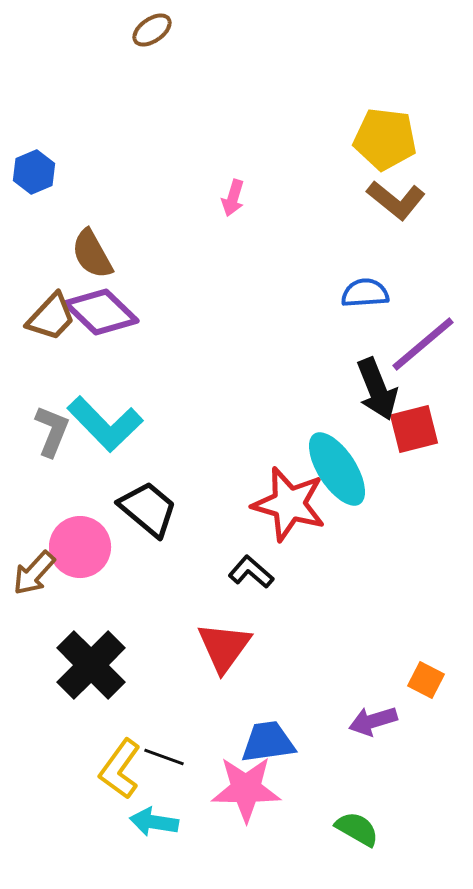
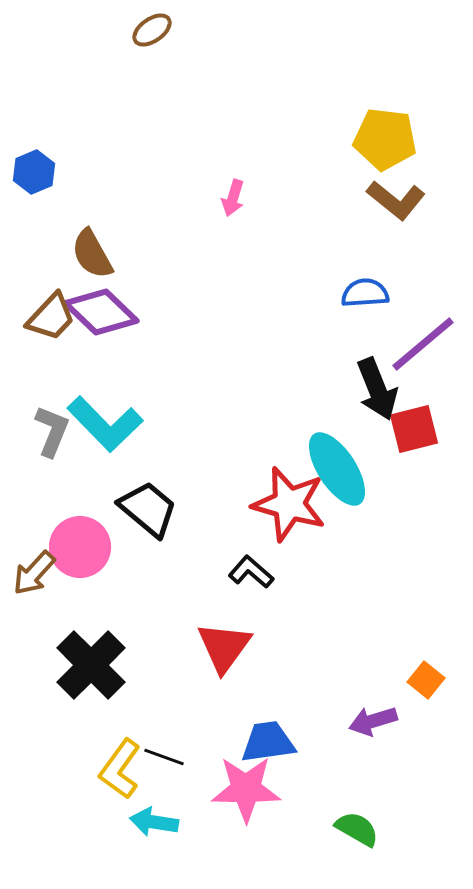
orange square: rotated 12 degrees clockwise
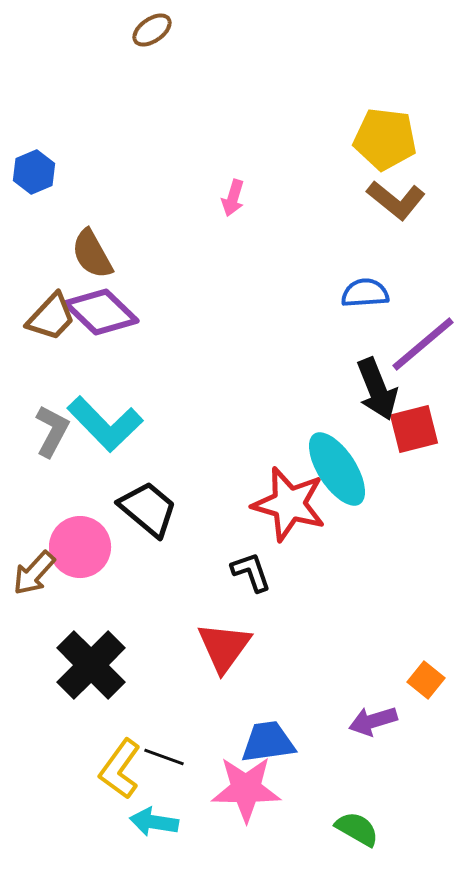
gray L-shape: rotated 6 degrees clockwise
black L-shape: rotated 30 degrees clockwise
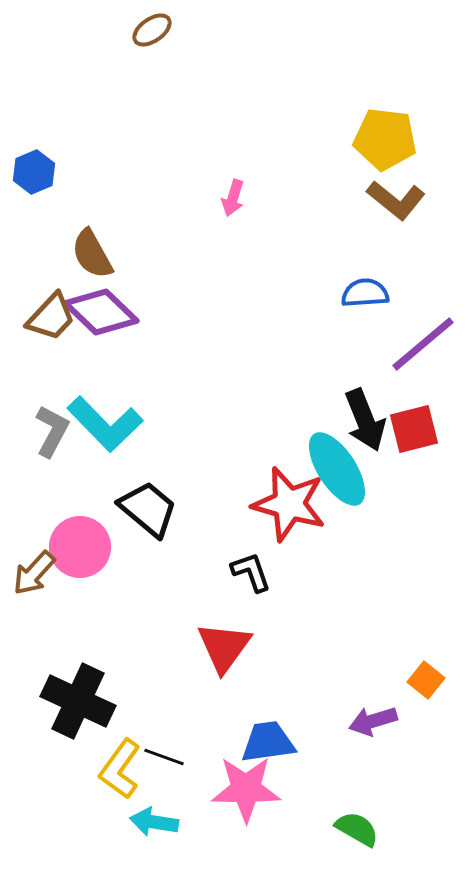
black arrow: moved 12 px left, 31 px down
black cross: moved 13 px left, 36 px down; rotated 20 degrees counterclockwise
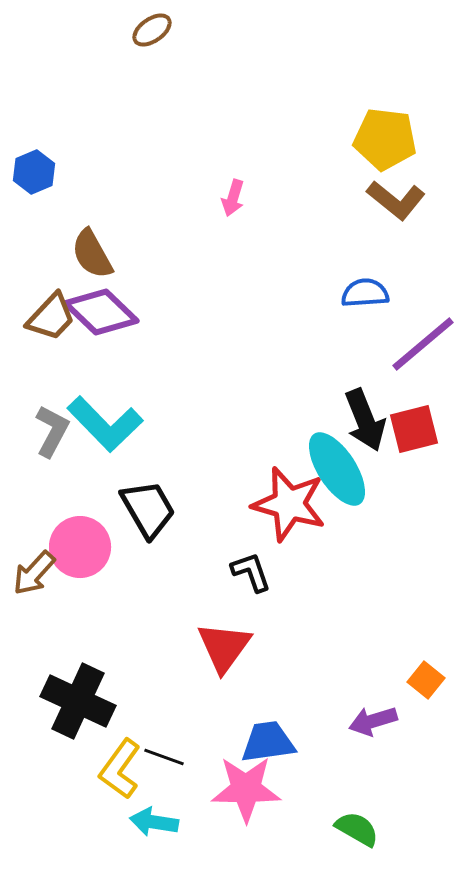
black trapezoid: rotated 20 degrees clockwise
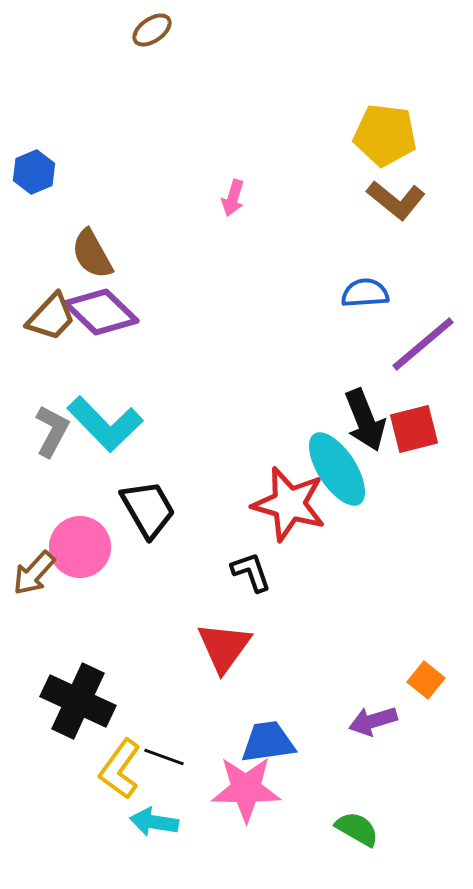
yellow pentagon: moved 4 px up
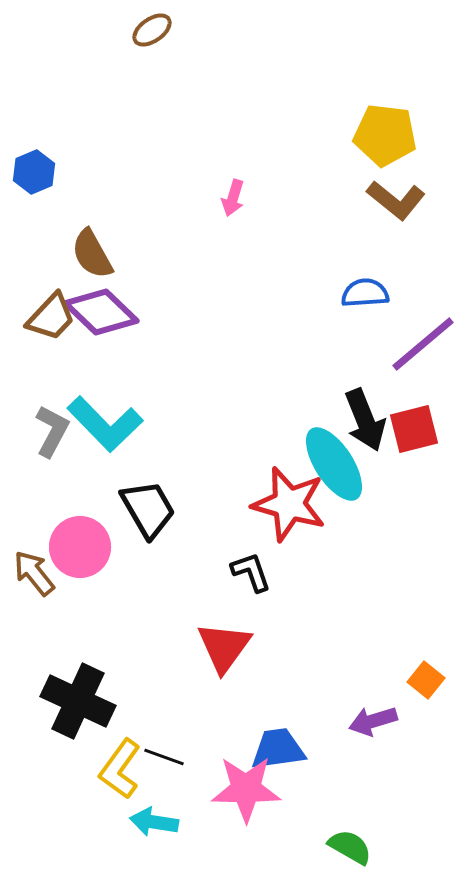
cyan ellipse: moved 3 px left, 5 px up
brown arrow: rotated 99 degrees clockwise
blue trapezoid: moved 10 px right, 7 px down
green semicircle: moved 7 px left, 18 px down
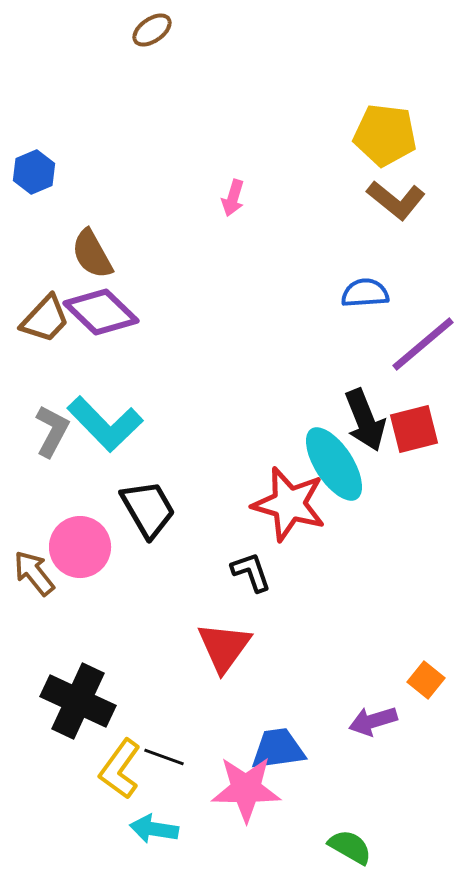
brown trapezoid: moved 6 px left, 2 px down
cyan arrow: moved 7 px down
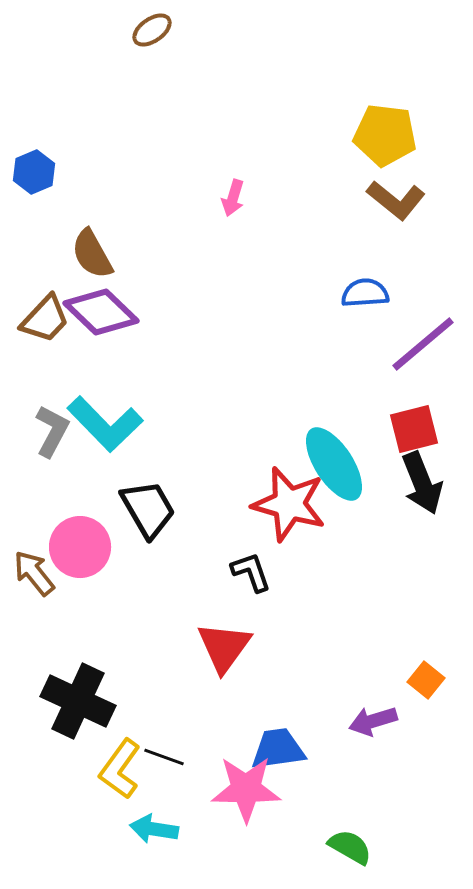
black arrow: moved 57 px right, 63 px down
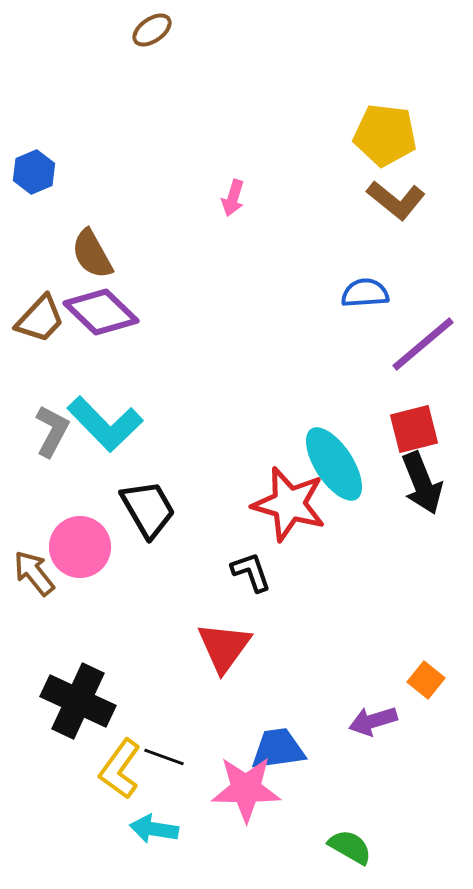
brown trapezoid: moved 5 px left
